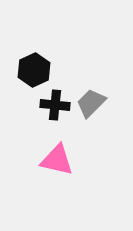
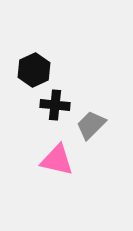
gray trapezoid: moved 22 px down
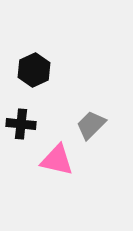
black cross: moved 34 px left, 19 px down
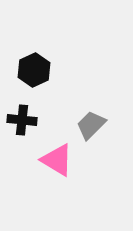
black cross: moved 1 px right, 4 px up
pink triangle: rotated 18 degrees clockwise
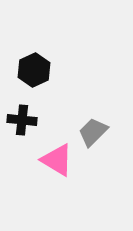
gray trapezoid: moved 2 px right, 7 px down
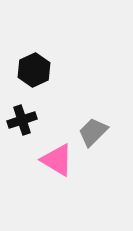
black cross: rotated 24 degrees counterclockwise
